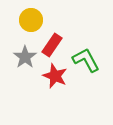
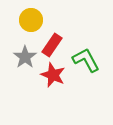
red star: moved 2 px left, 1 px up
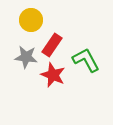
gray star: moved 1 px right; rotated 30 degrees counterclockwise
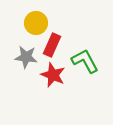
yellow circle: moved 5 px right, 3 px down
red rectangle: rotated 10 degrees counterclockwise
green L-shape: moved 1 px left, 1 px down
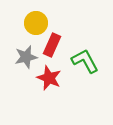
gray star: rotated 20 degrees counterclockwise
red star: moved 4 px left, 3 px down
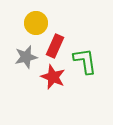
red rectangle: moved 3 px right, 1 px down
green L-shape: rotated 20 degrees clockwise
red star: moved 4 px right, 1 px up
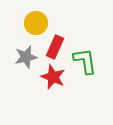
red rectangle: moved 1 px down
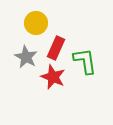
red rectangle: moved 1 px right, 1 px down
gray star: rotated 30 degrees counterclockwise
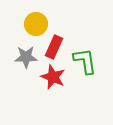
yellow circle: moved 1 px down
red rectangle: moved 2 px left, 1 px up
gray star: rotated 30 degrees counterclockwise
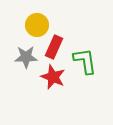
yellow circle: moved 1 px right, 1 px down
